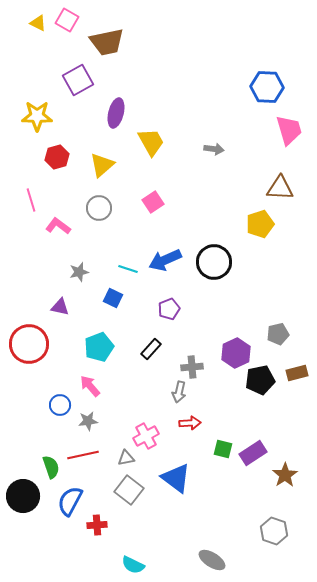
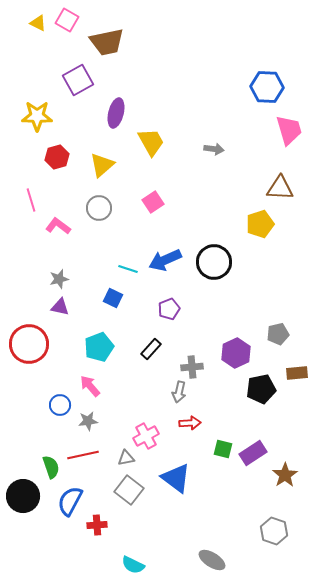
gray star at (79, 272): moved 20 px left, 7 px down
brown rectangle at (297, 373): rotated 10 degrees clockwise
black pentagon at (260, 380): moved 1 px right, 9 px down
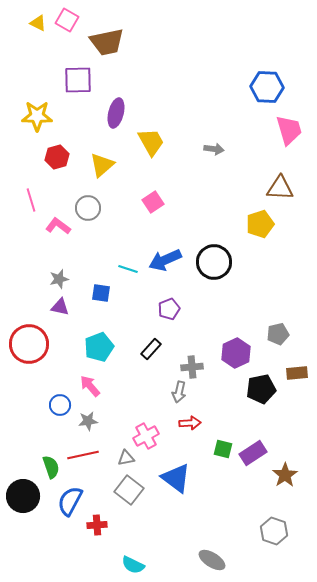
purple square at (78, 80): rotated 28 degrees clockwise
gray circle at (99, 208): moved 11 px left
blue square at (113, 298): moved 12 px left, 5 px up; rotated 18 degrees counterclockwise
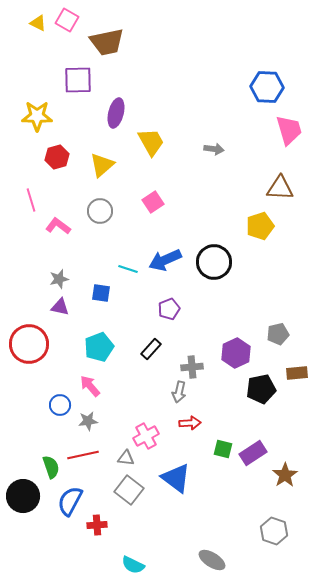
gray circle at (88, 208): moved 12 px right, 3 px down
yellow pentagon at (260, 224): moved 2 px down
gray triangle at (126, 458): rotated 18 degrees clockwise
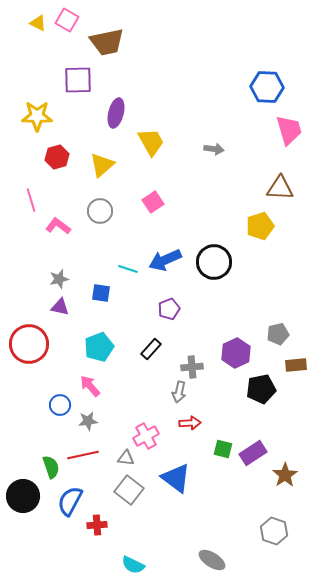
brown rectangle at (297, 373): moved 1 px left, 8 px up
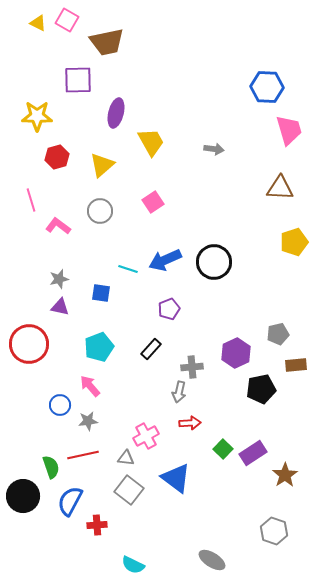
yellow pentagon at (260, 226): moved 34 px right, 16 px down
green square at (223, 449): rotated 30 degrees clockwise
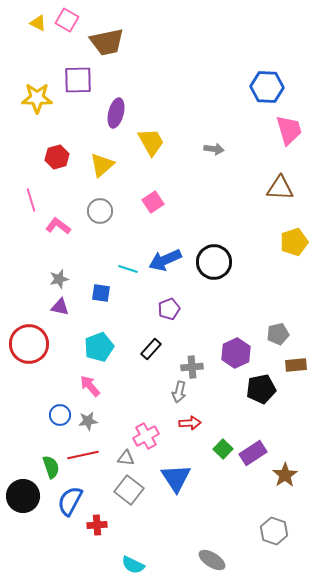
yellow star at (37, 116): moved 18 px up
blue circle at (60, 405): moved 10 px down
blue triangle at (176, 478): rotated 20 degrees clockwise
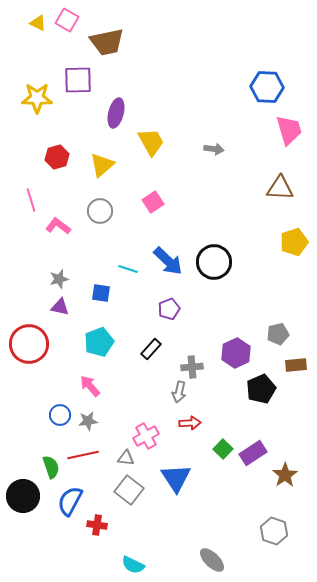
blue arrow at (165, 260): moved 3 px right, 1 px down; rotated 112 degrees counterclockwise
cyan pentagon at (99, 347): moved 5 px up
black pentagon at (261, 389): rotated 12 degrees counterclockwise
red cross at (97, 525): rotated 12 degrees clockwise
gray ellipse at (212, 560): rotated 12 degrees clockwise
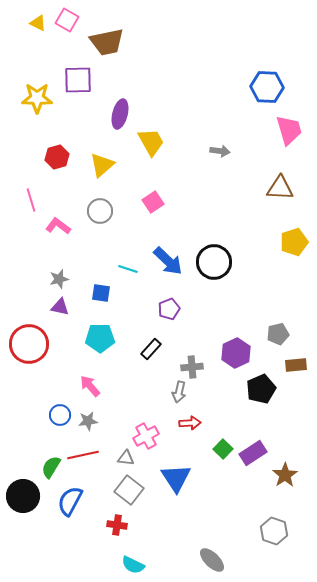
purple ellipse at (116, 113): moved 4 px right, 1 px down
gray arrow at (214, 149): moved 6 px right, 2 px down
cyan pentagon at (99, 342): moved 1 px right, 4 px up; rotated 20 degrees clockwise
green semicircle at (51, 467): rotated 130 degrees counterclockwise
red cross at (97, 525): moved 20 px right
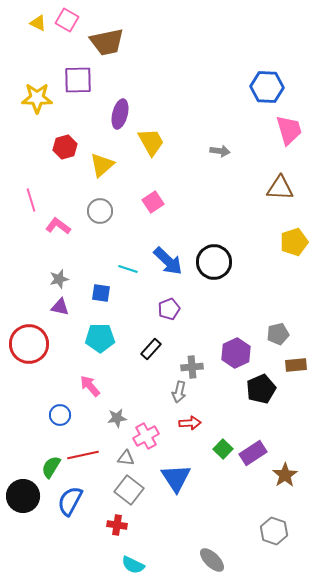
red hexagon at (57, 157): moved 8 px right, 10 px up
gray star at (88, 421): moved 29 px right, 3 px up
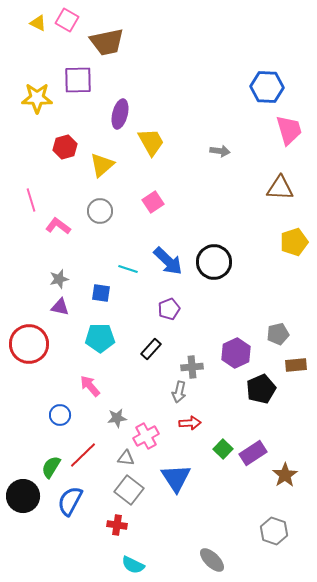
red line at (83, 455): rotated 32 degrees counterclockwise
